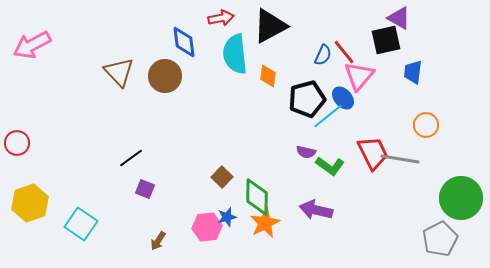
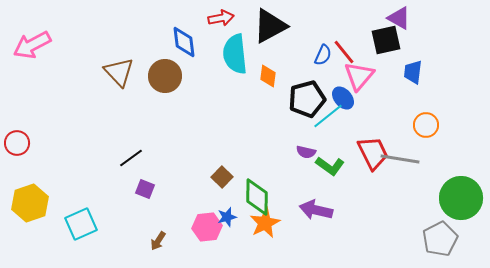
cyan square: rotated 32 degrees clockwise
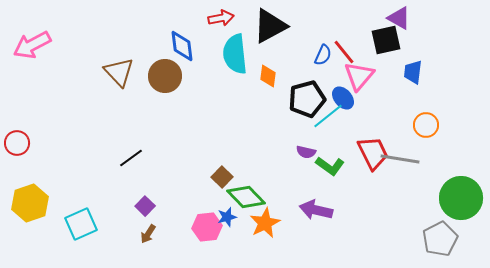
blue diamond: moved 2 px left, 4 px down
purple square: moved 17 px down; rotated 24 degrees clockwise
green diamond: moved 11 px left; rotated 45 degrees counterclockwise
brown arrow: moved 10 px left, 7 px up
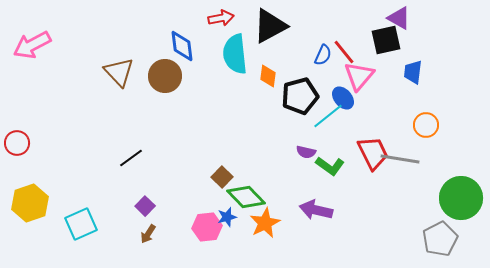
black pentagon: moved 7 px left, 3 px up
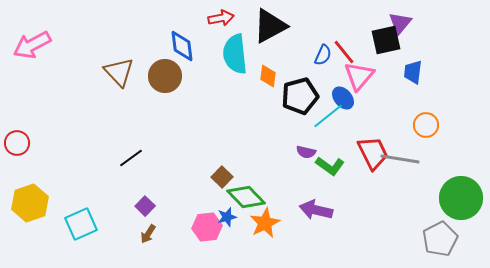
purple triangle: moved 1 px right, 5 px down; rotated 40 degrees clockwise
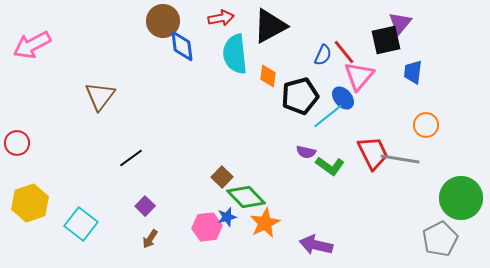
brown triangle: moved 19 px left, 24 px down; rotated 20 degrees clockwise
brown circle: moved 2 px left, 55 px up
purple arrow: moved 35 px down
cyan square: rotated 28 degrees counterclockwise
brown arrow: moved 2 px right, 5 px down
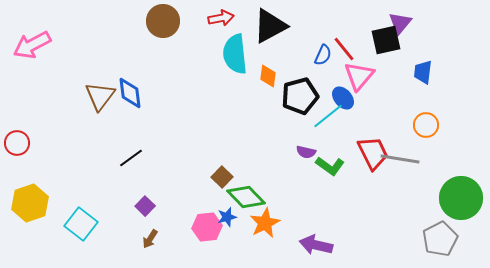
blue diamond: moved 52 px left, 47 px down
red line: moved 3 px up
blue trapezoid: moved 10 px right
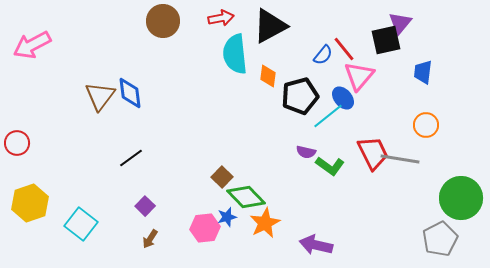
blue semicircle: rotated 15 degrees clockwise
pink hexagon: moved 2 px left, 1 px down
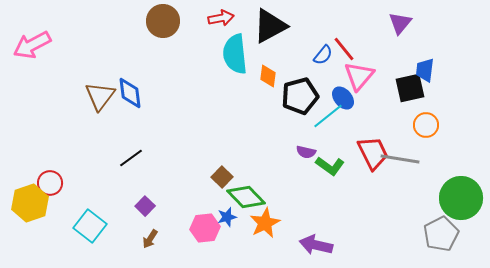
black square: moved 24 px right, 48 px down
blue trapezoid: moved 2 px right, 2 px up
red circle: moved 33 px right, 40 px down
cyan square: moved 9 px right, 2 px down
gray pentagon: moved 1 px right, 5 px up
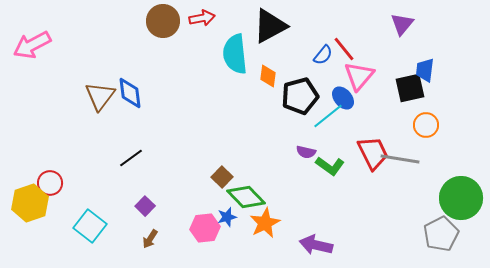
red arrow: moved 19 px left
purple triangle: moved 2 px right, 1 px down
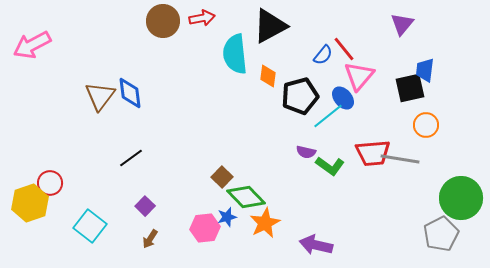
red trapezoid: rotated 111 degrees clockwise
